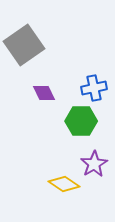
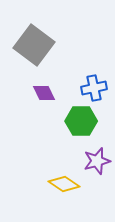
gray square: moved 10 px right; rotated 18 degrees counterclockwise
purple star: moved 3 px right, 3 px up; rotated 16 degrees clockwise
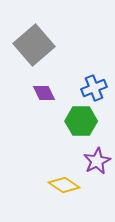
gray square: rotated 12 degrees clockwise
blue cross: rotated 10 degrees counterclockwise
purple star: rotated 12 degrees counterclockwise
yellow diamond: moved 1 px down
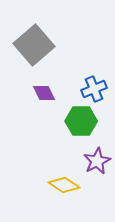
blue cross: moved 1 px down
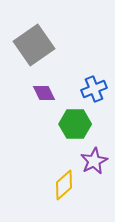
gray square: rotated 6 degrees clockwise
green hexagon: moved 6 px left, 3 px down
purple star: moved 3 px left
yellow diamond: rotated 76 degrees counterclockwise
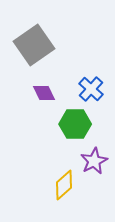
blue cross: moved 3 px left; rotated 25 degrees counterclockwise
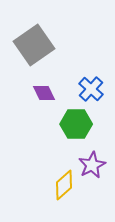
green hexagon: moved 1 px right
purple star: moved 2 px left, 4 px down
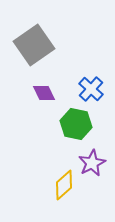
green hexagon: rotated 12 degrees clockwise
purple star: moved 2 px up
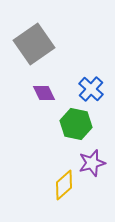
gray square: moved 1 px up
purple star: rotated 12 degrees clockwise
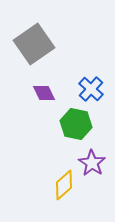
purple star: rotated 24 degrees counterclockwise
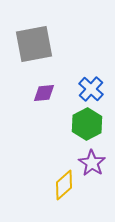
gray square: rotated 24 degrees clockwise
purple diamond: rotated 70 degrees counterclockwise
green hexagon: moved 11 px right; rotated 20 degrees clockwise
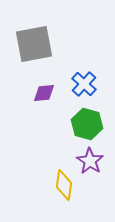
blue cross: moved 7 px left, 5 px up
green hexagon: rotated 16 degrees counterclockwise
purple star: moved 2 px left, 2 px up
yellow diamond: rotated 40 degrees counterclockwise
